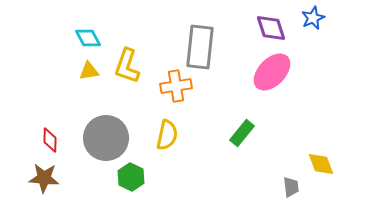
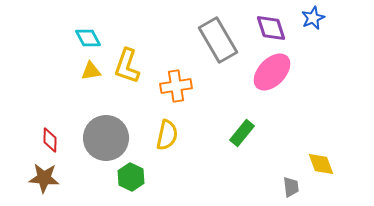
gray rectangle: moved 18 px right, 7 px up; rotated 36 degrees counterclockwise
yellow triangle: moved 2 px right
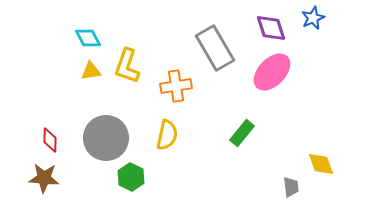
gray rectangle: moved 3 px left, 8 px down
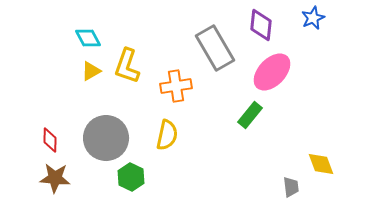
purple diamond: moved 10 px left, 3 px up; rotated 24 degrees clockwise
yellow triangle: rotated 20 degrees counterclockwise
green rectangle: moved 8 px right, 18 px up
brown star: moved 11 px right
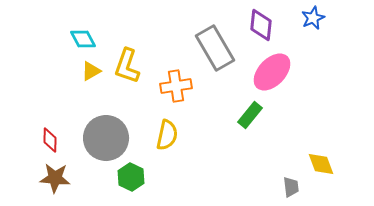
cyan diamond: moved 5 px left, 1 px down
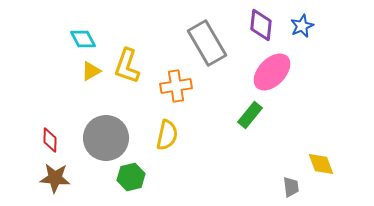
blue star: moved 11 px left, 8 px down
gray rectangle: moved 8 px left, 5 px up
green hexagon: rotated 20 degrees clockwise
